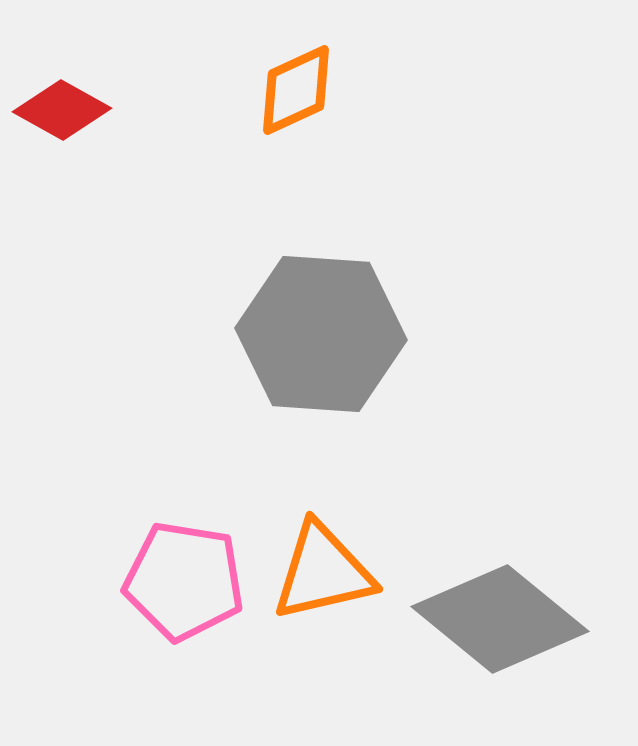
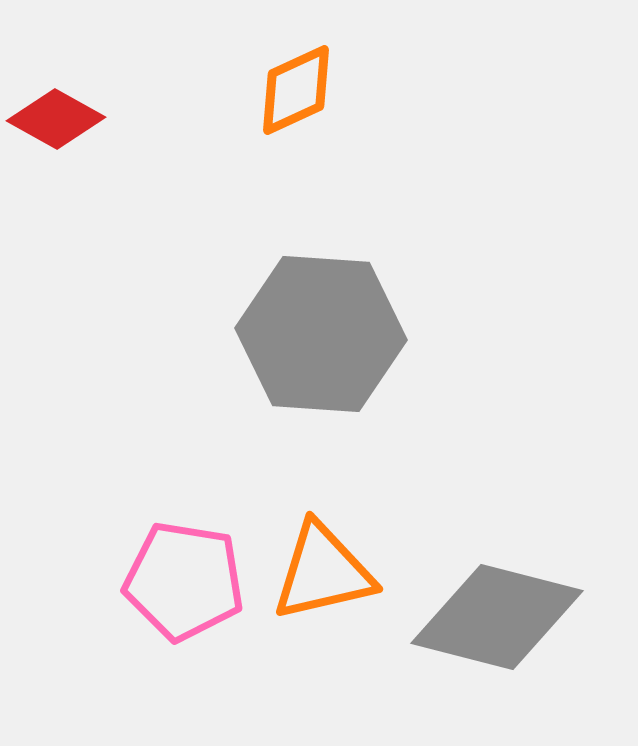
red diamond: moved 6 px left, 9 px down
gray diamond: moved 3 px left, 2 px up; rotated 25 degrees counterclockwise
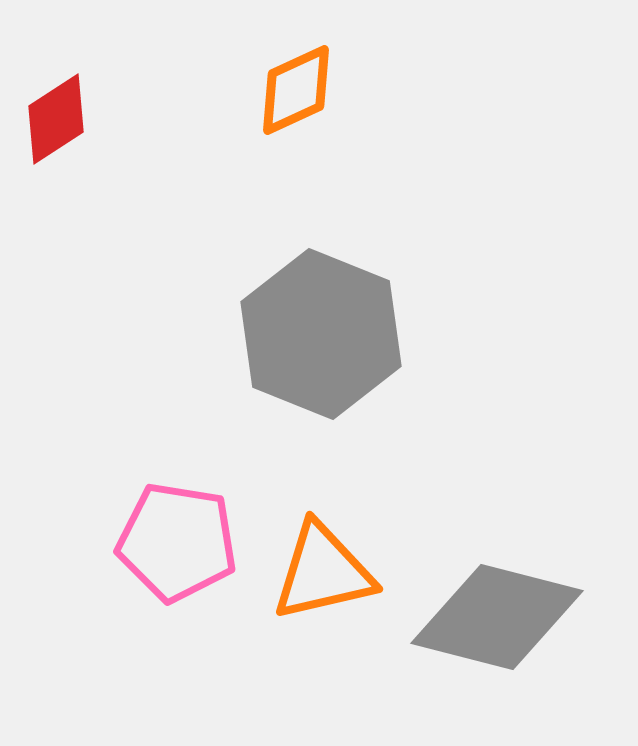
red diamond: rotated 62 degrees counterclockwise
gray hexagon: rotated 18 degrees clockwise
pink pentagon: moved 7 px left, 39 px up
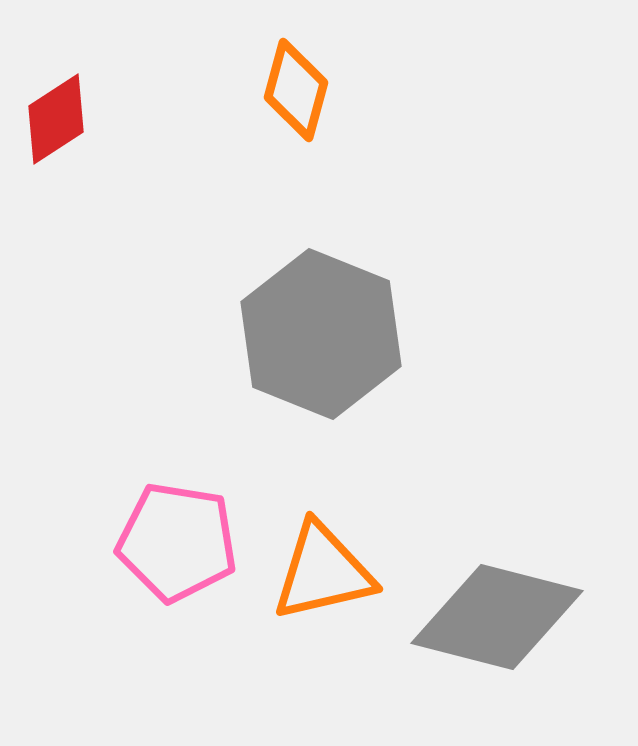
orange diamond: rotated 50 degrees counterclockwise
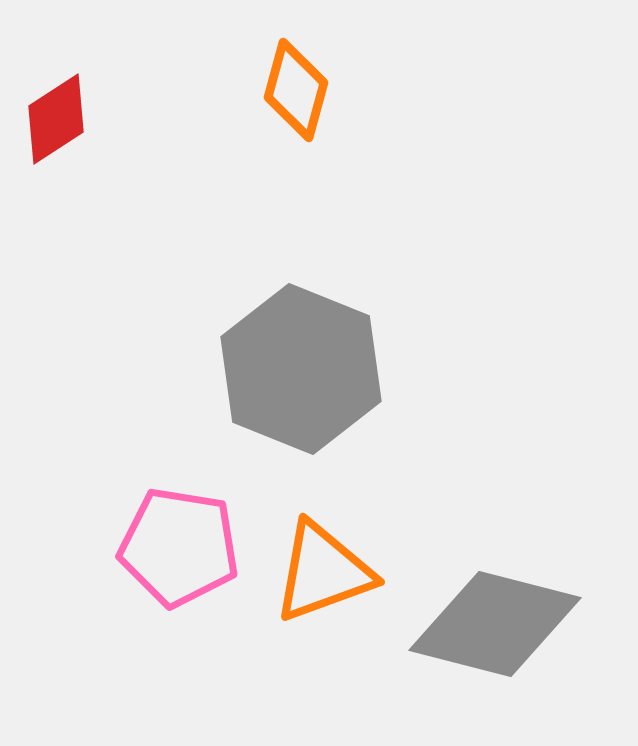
gray hexagon: moved 20 px left, 35 px down
pink pentagon: moved 2 px right, 5 px down
orange triangle: rotated 7 degrees counterclockwise
gray diamond: moved 2 px left, 7 px down
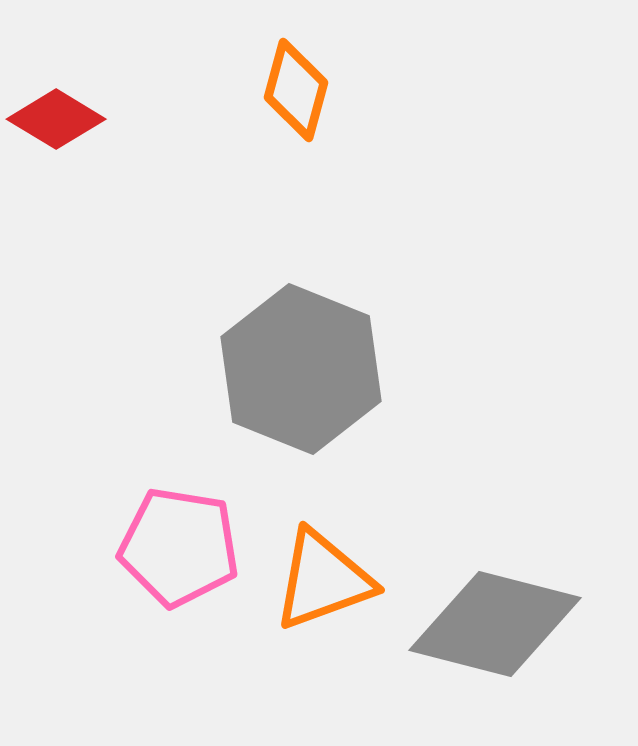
red diamond: rotated 64 degrees clockwise
orange triangle: moved 8 px down
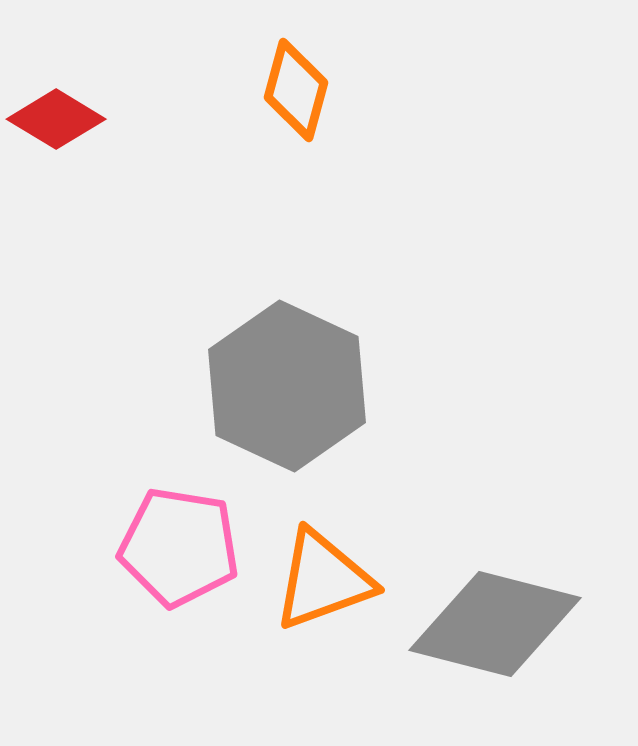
gray hexagon: moved 14 px left, 17 px down; rotated 3 degrees clockwise
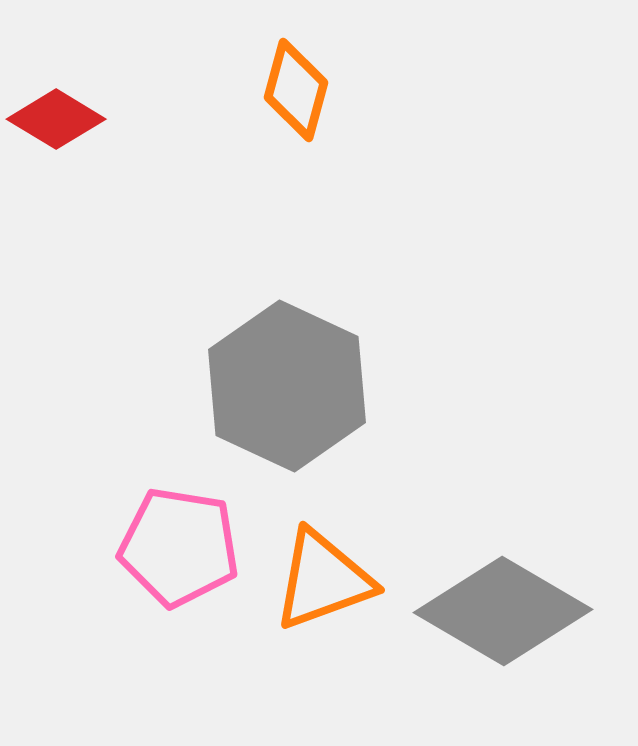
gray diamond: moved 8 px right, 13 px up; rotated 16 degrees clockwise
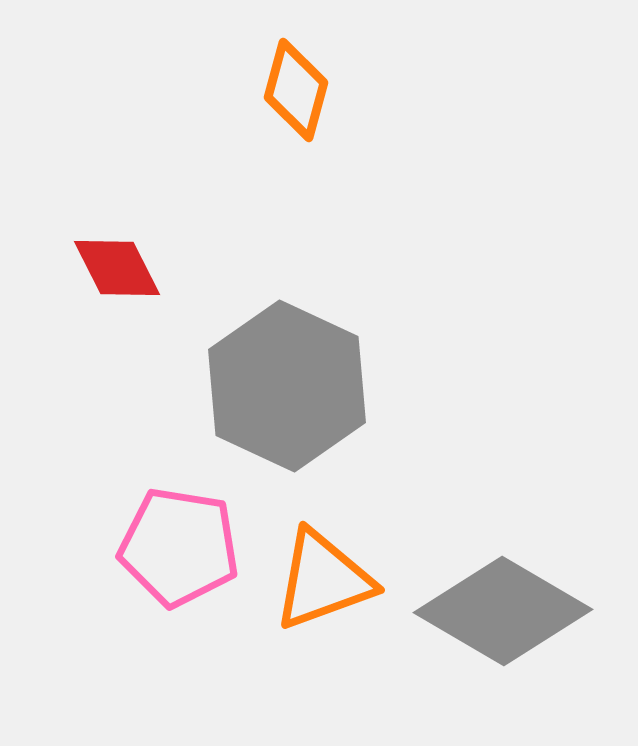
red diamond: moved 61 px right, 149 px down; rotated 32 degrees clockwise
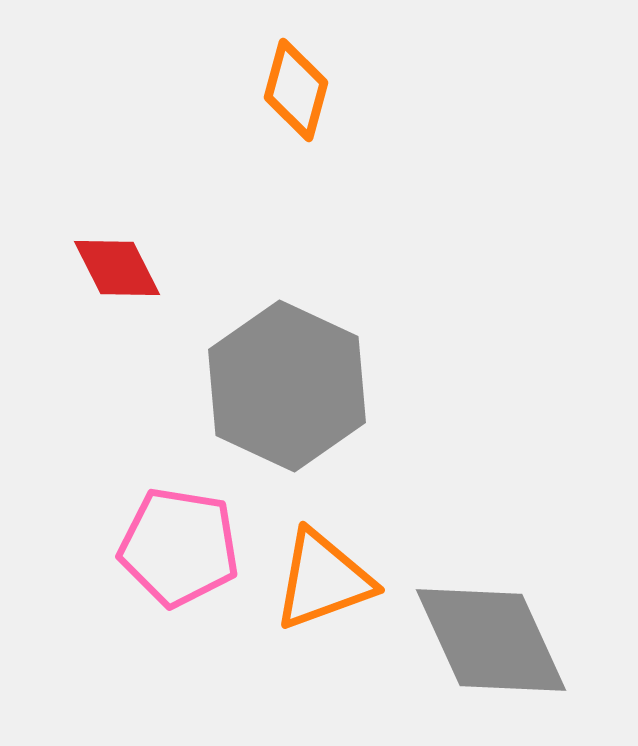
gray diamond: moved 12 px left, 29 px down; rotated 35 degrees clockwise
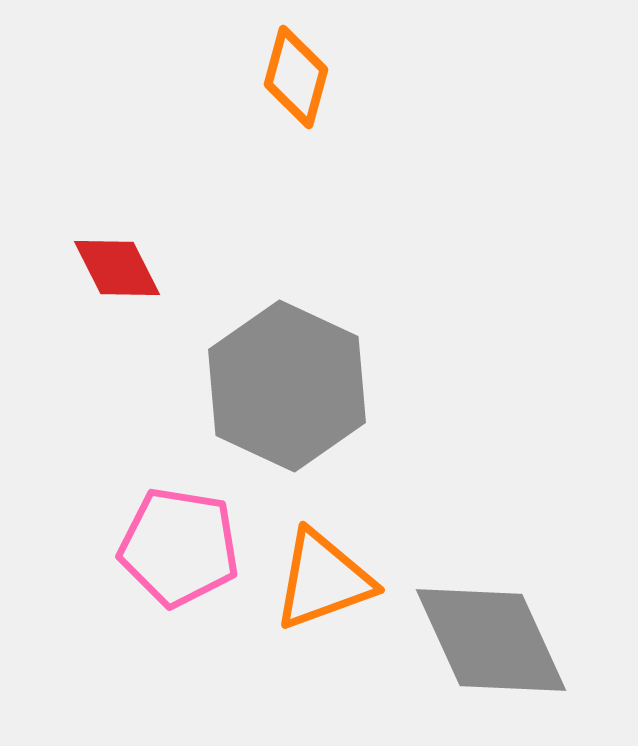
orange diamond: moved 13 px up
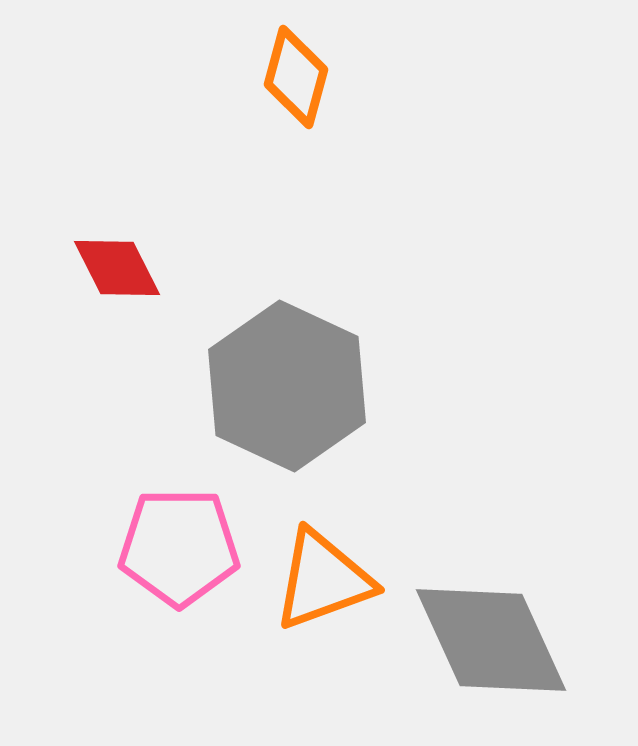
pink pentagon: rotated 9 degrees counterclockwise
